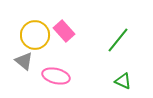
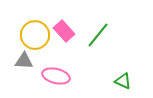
green line: moved 20 px left, 5 px up
gray triangle: rotated 36 degrees counterclockwise
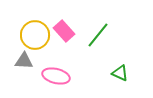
green triangle: moved 3 px left, 8 px up
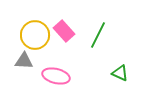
green line: rotated 12 degrees counterclockwise
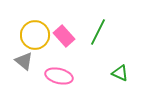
pink rectangle: moved 5 px down
green line: moved 3 px up
gray triangle: rotated 36 degrees clockwise
pink ellipse: moved 3 px right
